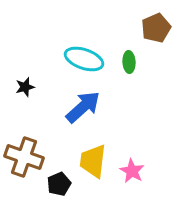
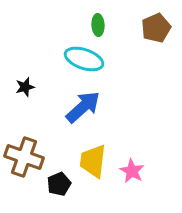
green ellipse: moved 31 px left, 37 px up
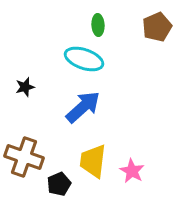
brown pentagon: moved 1 px right, 1 px up
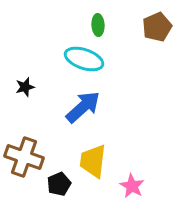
pink star: moved 15 px down
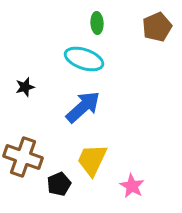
green ellipse: moved 1 px left, 2 px up
brown cross: moved 1 px left
yellow trapezoid: moved 1 px left, 1 px up; rotated 18 degrees clockwise
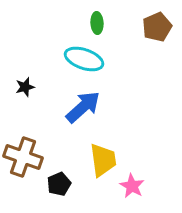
yellow trapezoid: moved 11 px right; rotated 147 degrees clockwise
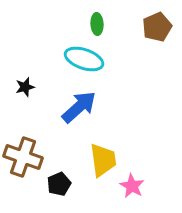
green ellipse: moved 1 px down
blue arrow: moved 4 px left
